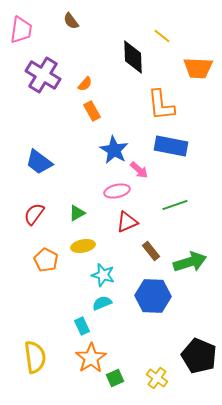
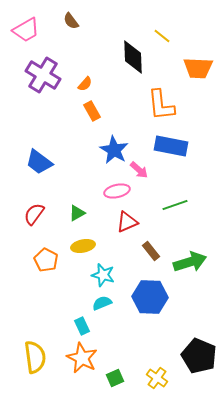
pink trapezoid: moved 5 px right; rotated 52 degrees clockwise
blue hexagon: moved 3 px left, 1 px down
orange star: moved 9 px left; rotated 12 degrees counterclockwise
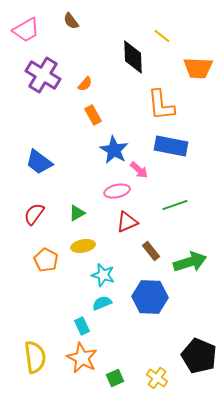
orange rectangle: moved 1 px right, 4 px down
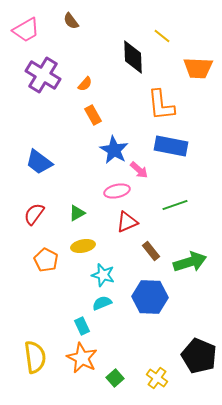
green square: rotated 18 degrees counterclockwise
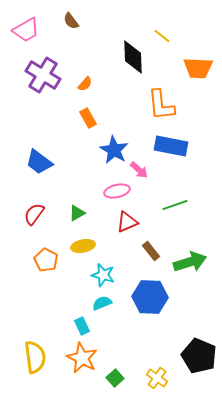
orange rectangle: moved 5 px left, 3 px down
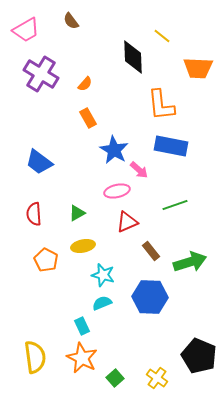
purple cross: moved 2 px left, 1 px up
red semicircle: rotated 40 degrees counterclockwise
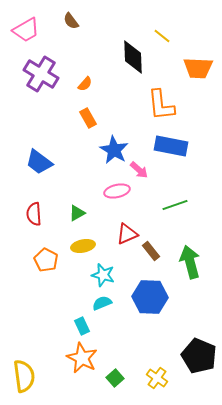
red triangle: moved 12 px down
green arrow: rotated 88 degrees counterclockwise
yellow semicircle: moved 11 px left, 19 px down
